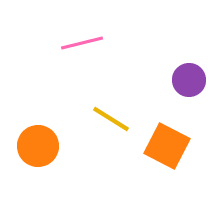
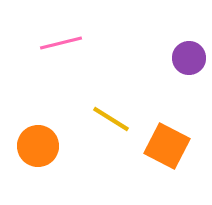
pink line: moved 21 px left
purple circle: moved 22 px up
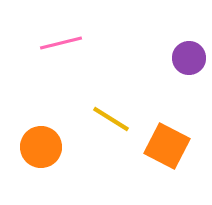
orange circle: moved 3 px right, 1 px down
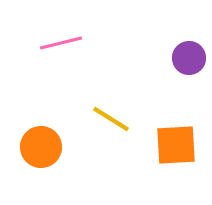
orange square: moved 9 px right, 1 px up; rotated 30 degrees counterclockwise
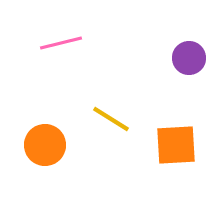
orange circle: moved 4 px right, 2 px up
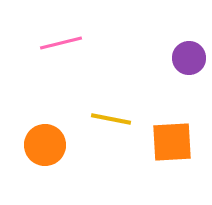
yellow line: rotated 21 degrees counterclockwise
orange square: moved 4 px left, 3 px up
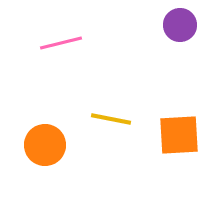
purple circle: moved 9 px left, 33 px up
orange square: moved 7 px right, 7 px up
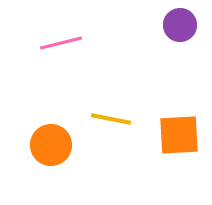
orange circle: moved 6 px right
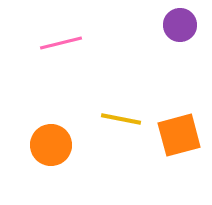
yellow line: moved 10 px right
orange square: rotated 12 degrees counterclockwise
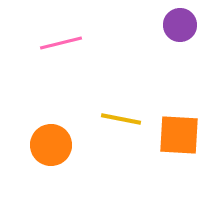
orange square: rotated 18 degrees clockwise
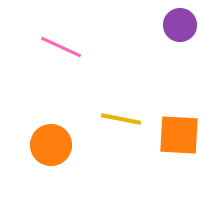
pink line: moved 4 px down; rotated 39 degrees clockwise
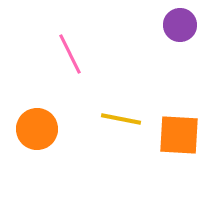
pink line: moved 9 px right, 7 px down; rotated 39 degrees clockwise
orange circle: moved 14 px left, 16 px up
